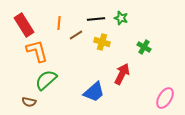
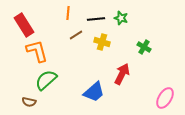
orange line: moved 9 px right, 10 px up
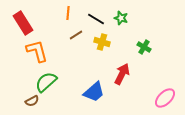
black line: rotated 36 degrees clockwise
red rectangle: moved 1 px left, 2 px up
green semicircle: moved 2 px down
pink ellipse: rotated 15 degrees clockwise
brown semicircle: moved 3 px right, 1 px up; rotated 40 degrees counterclockwise
